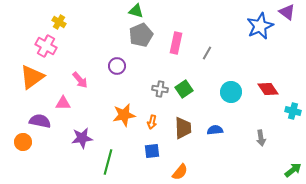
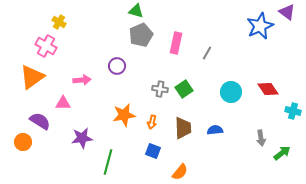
pink arrow: moved 2 px right; rotated 54 degrees counterclockwise
purple semicircle: rotated 20 degrees clockwise
blue square: moved 1 px right; rotated 28 degrees clockwise
green arrow: moved 11 px left, 17 px up
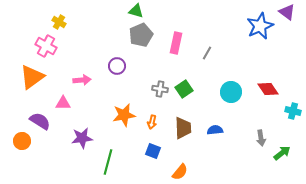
orange circle: moved 1 px left, 1 px up
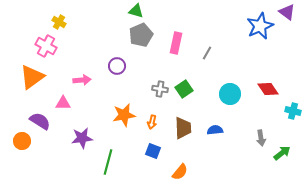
cyan circle: moved 1 px left, 2 px down
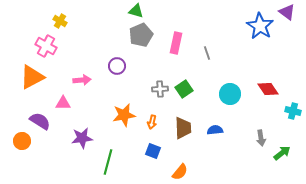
yellow cross: moved 1 px right, 1 px up
blue star: rotated 16 degrees counterclockwise
gray line: rotated 48 degrees counterclockwise
orange triangle: rotated 8 degrees clockwise
gray cross: rotated 14 degrees counterclockwise
